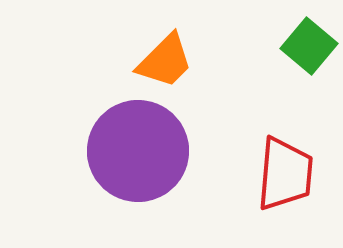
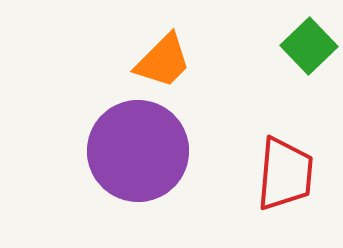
green square: rotated 6 degrees clockwise
orange trapezoid: moved 2 px left
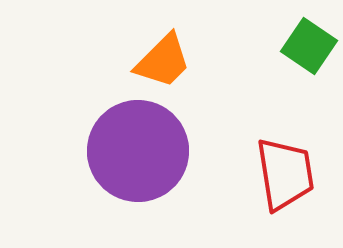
green square: rotated 12 degrees counterclockwise
red trapezoid: rotated 14 degrees counterclockwise
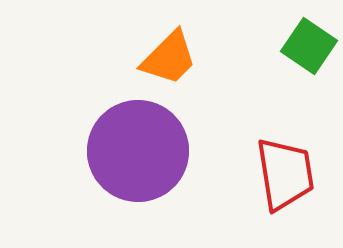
orange trapezoid: moved 6 px right, 3 px up
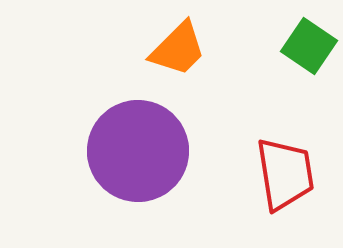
orange trapezoid: moved 9 px right, 9 px up
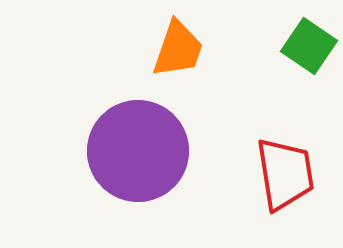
orange trapezoid: rotated 26 degrees counterclockwise
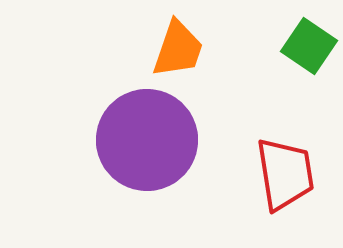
purple circle: moved 9 px right, 11 px up
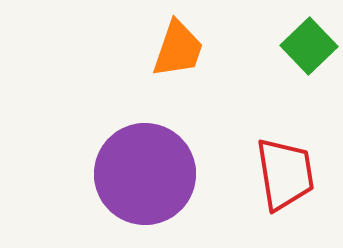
green square: rotated 12 degrees clockwise
purple circle: moved 2 px left, 34 px down
